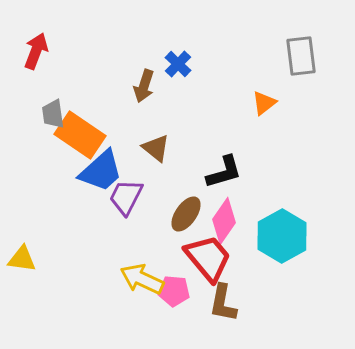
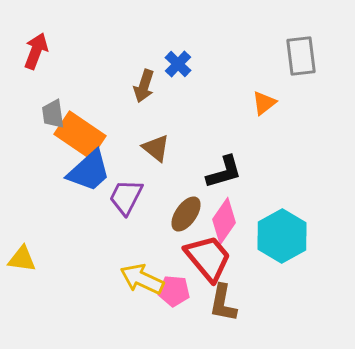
blue trapezoid: moved 12 px left
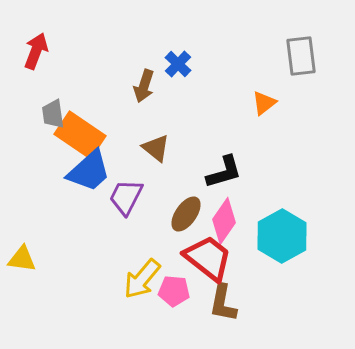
red trapezoid: rotated 12 degrees counterclockwise
yellow arrow: rotated 75 degrees counterclockwise
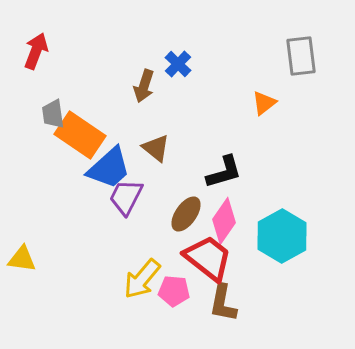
blue trapezoid: moved 20 px right, 3 px up
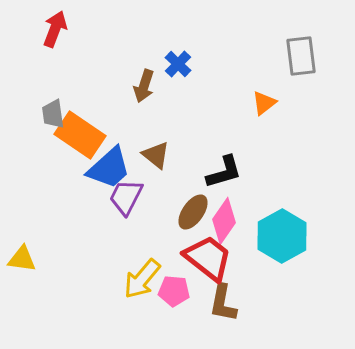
red arrow: moved 19 px right, 22 px up
brown triangle: moved 7 px down
brown ellipse: moved 7 px right, 2 px up
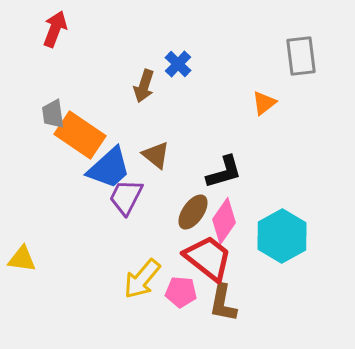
pink pentagon: moved 7 px right, 1 px down
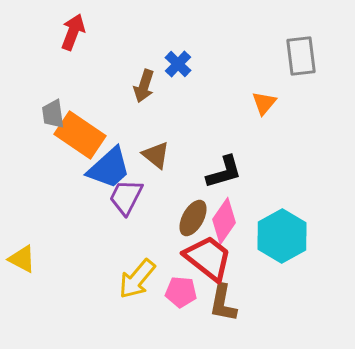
red arrow: moved 18 px right, 3 px down
orange triangle: rotated 12 degrees counterclockwise
brown ellipse: moved 6 px down; rotated 6 degrees counterclockwise
yellow triangle: rotated 20 degrees clockwise
yellow arrow: moved 5 px left
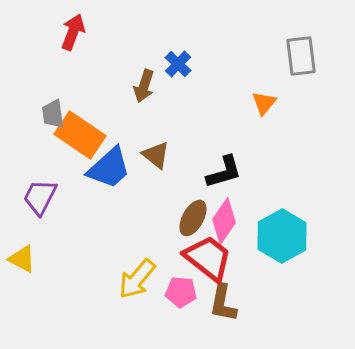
purple trapezoid: moved 86 px left
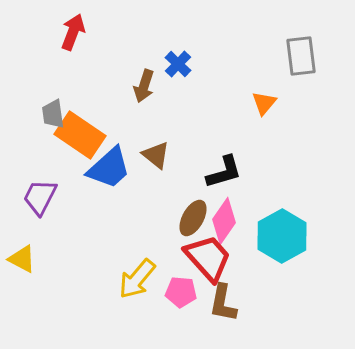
red trapezoid: rotated 10 degrees clockwise
